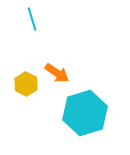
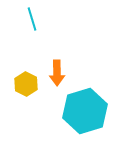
orange arrow: rotated 55 degrees clockwise
cyan hexagon: moved 2 px up
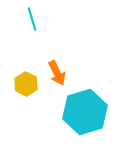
orange arrow: rotated 25 degrees counterclockwise
cyan hexagon: moved 1 px down
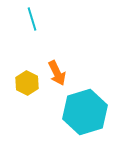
yellow hexagon: moved 1 px right, 1 px up
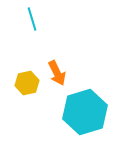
yellow hexagon: rotated 20 degrees clockwise
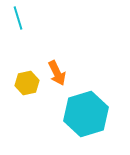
cyan line: moved 14 px left, 1 px up
cyan hexagon: moved 1 px right, 2 px down
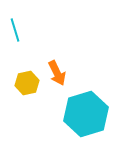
cyan line: moved 3 px left, 12 px down
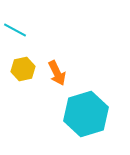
cyan line: rotated 45 degrees counterclockwise
yellow hexagon: moved 4 px left, 14 px up
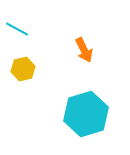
cyan line: moved 2 px right, 1 px up
orange arrow: moved 27 px right, 23 px up
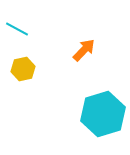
orange arrow: rotated 110 degrees counterclockwise
cyan hexagon: moved 17 px right
